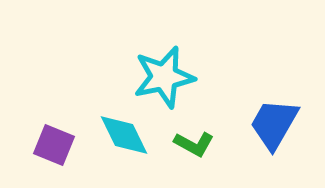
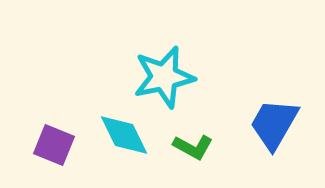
green L-shape: moved 1 px left, 3 px down
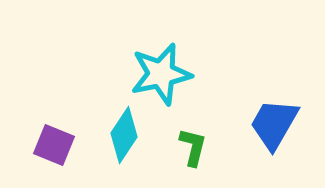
cyan star: moved 3 px left, 3 px up
cyan diamond: rotated 60 degrees clockwise
green L-shape: rotated 105 degrees counterclockwise
